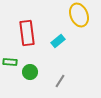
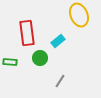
green circle: moved 10 px right, 14 px up
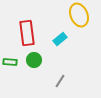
cyan rectangle: moved 2 px right, 2 px up
green circle: moved 6 px left, 2 px down
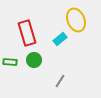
yellow ellipse: moved 3 px left, 5 px down
red rectangle: rotated 10 degrees counterclockwise
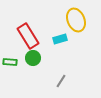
red rectangle: moved 1 px right, 3 px down; rotated 15 degrees counterclockwise
cyan rectangle: rotated 24 degrees clockwise
green circle: moved 1 px left, 2 px up
gray line: moved 1 px right
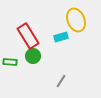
cyan rectangle: moved 1 px right, 2 px up
green circle: moved 2 px up
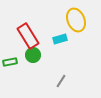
cyan rectangle: moved 1 px left, 2 px down
green circle: moved 1 px up
green rectangle: rotated 16 degrees counterclockwise
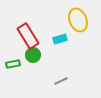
yellow ellipse: moved 2 px right
green rectangle: moved 3 px right, 2 px down
gray line: rotated 32 degrees clockwise
